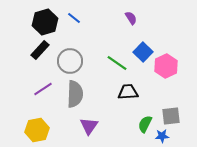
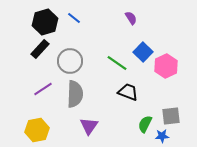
black rectangle: moved 1 px up
black trapezoid: rotated 25 degrees clockwise
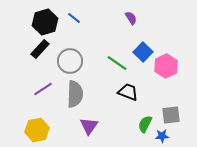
gray square: moved 1 px up
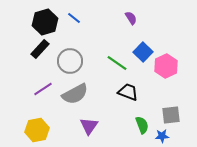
gray semicircle: rotated 60 degrees clockwise
green semicircle: moved 3 px left, 1 px down; rotated 132 degrees clockwise
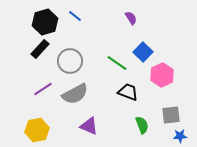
blue line: moved 1 px right, 2 px up
pink hexagon: moved 4 px left, 9 px down
purple triangle: rotated 42 degrees counterclockwise
blue star: moved 18 px right
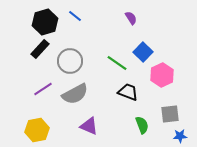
gray square: moved 1 px left, 1 px up
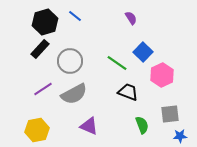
gray semicircle: moved 1 px left
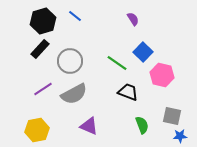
purple semicircle: moved 2 px right, 1 px down
black hexagon: moved 2 px left, 1 px up
pink hexagon: rotated 20 degrees counterclockwise
gray square: moved 2 px right, 2 px down; rotated 18 degrees clockwise
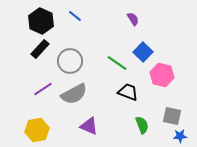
black hexagon: moved 2 px left; rotated 20 degrees counterclockwise
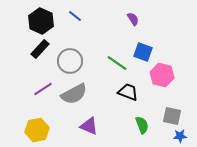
blue square: rotated 24 degrees counterclockwise
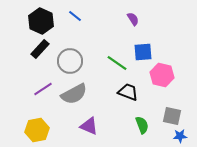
blue square: rotated 24 degrees counterclockwise
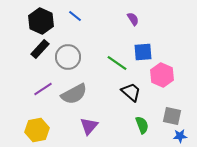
gray circle: moved 2 px left, 4 px up
pink hexagon: rotated 10 degrees clockwise
black trapezoid: moved 3 px right; rotated 20 degrees clockwise
purple triangle: rotated 48 degrees clockwise
